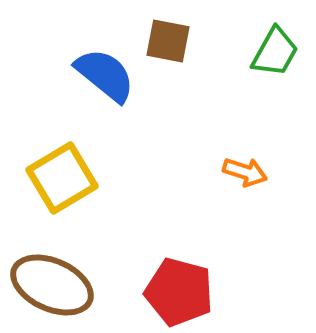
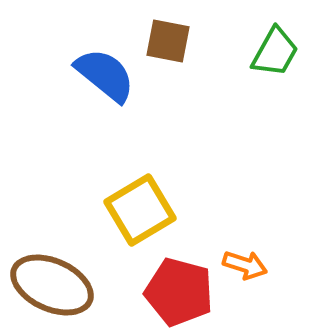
orange arrow: moved 93 px down
yellow square: moved 78 px right, 32 px down
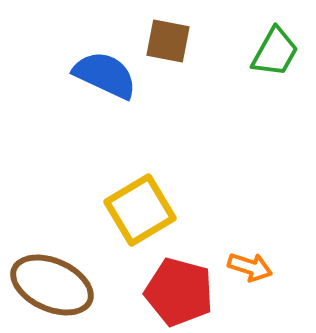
blue semicircle: rotated 14 degrees counterclockwise
orange arrow: moved 5 px right, 2 px down
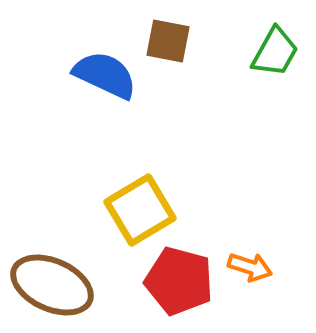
red pentagon: moved 11 px up
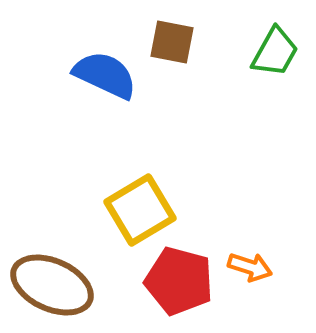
brown square: moved 4 px right, 1 px down
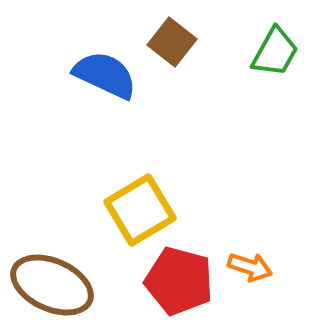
brown square: rotated 27 degrees clockwise
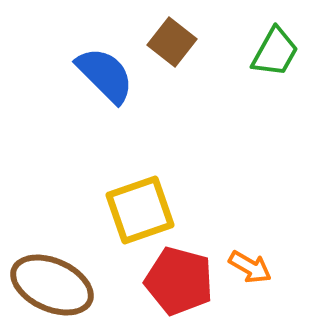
blue semicircle: rotated 20 degrees clockwise
yellow square: rotated 12 degrees clockwise
orange arrow: rotated 12 degrees clockwise
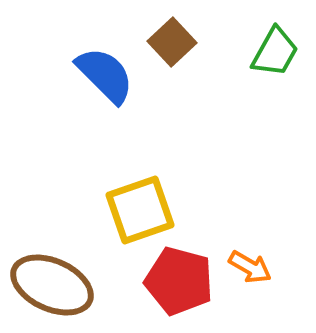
brown square: rotated 9 degrees clockwise
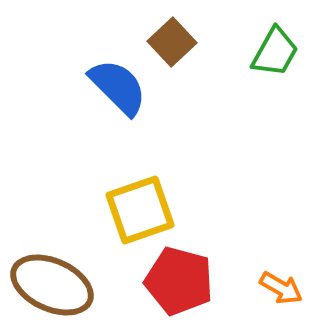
blue semicircle: moved 13 px right, 12 px down
orange arrow: moved 31 px right, 21 px down
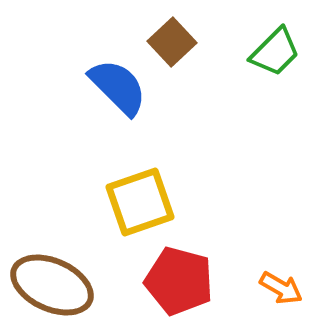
green trapezoid: rotated 16 degrees clockwise
yellow square: moved 8 px up
